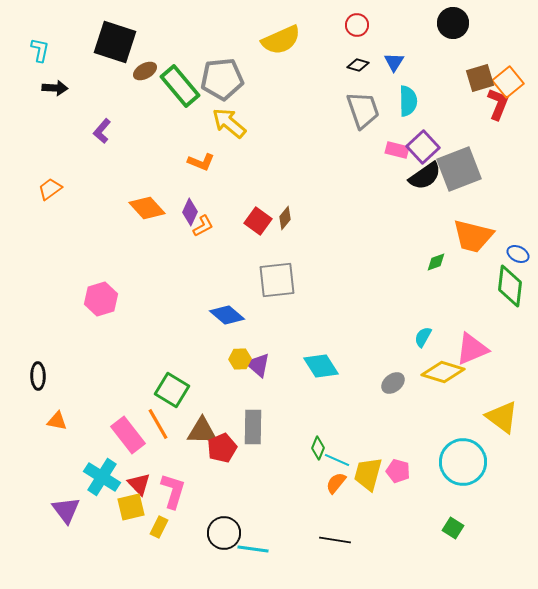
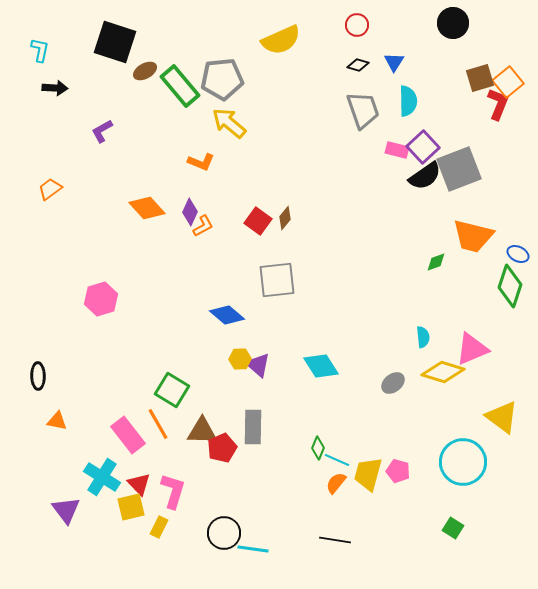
purple L-shape at (102, 131): rotated 20 degrees clockwise
green diamond at (510, 286): rotated 12 degrees clockwise
cyan semicircle at (423, 337): rotated 145 degrees clockwise
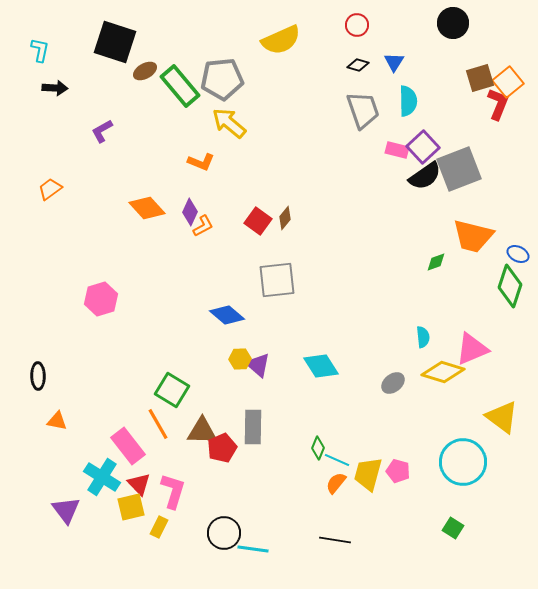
pink rectangle at (128, 435): moved 11 px down
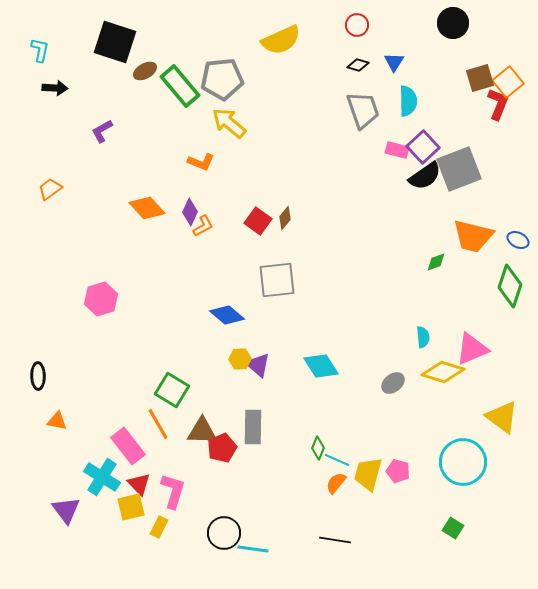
blue ellipse at (518, 254): moved 14 px up
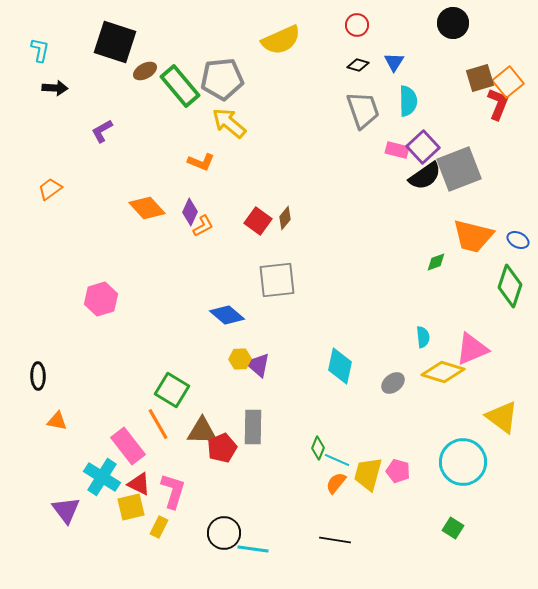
cyan diamond at (321, 366): moved 19 px right; rotated 45 degrees clockwise
red triangle at (139, 484): rotated 20 degrees counterclockwise
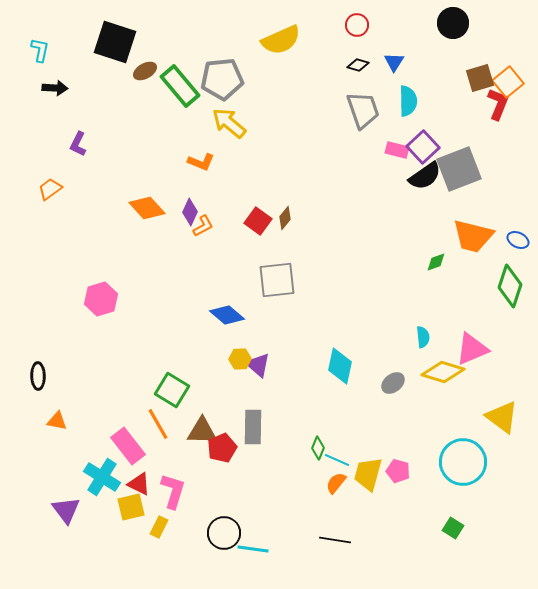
purple L-shape at (102, 131): moved 24 px left, 13 px down; rotated 35 degrees counterclockwise
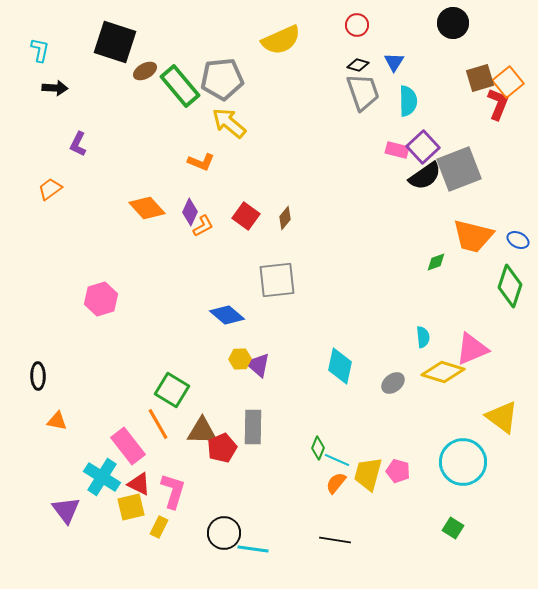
gray trapezoid at (363, 110): moved 18 px up
red square at (258, 221): moved 12 px left, 5 px up
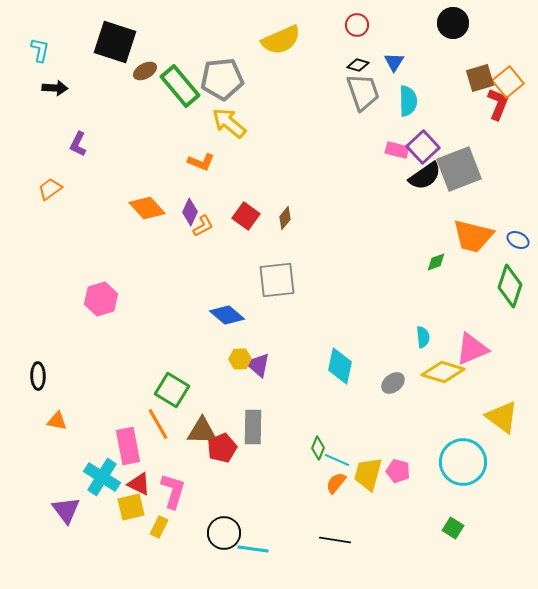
pink rectangle at (128, 446): rotated 27 degrees clockwise
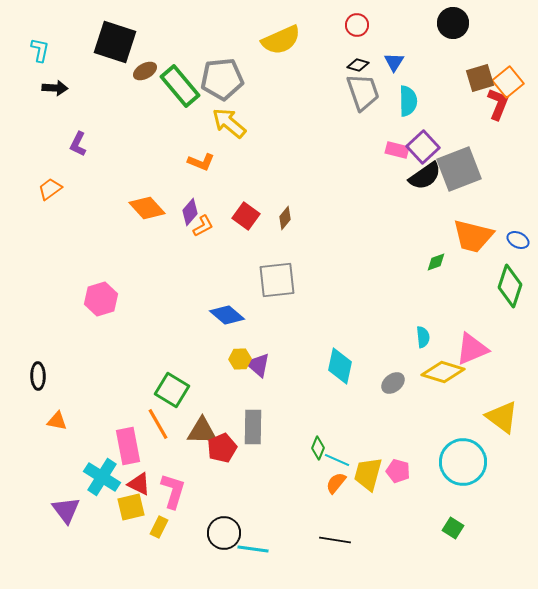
purple diamond at (190, 212): rotated 16 degrees clockwise
